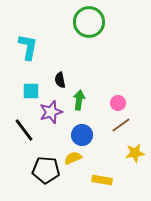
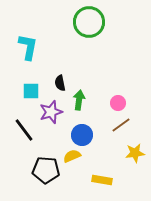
black semicircle: moved 3 px down
yellow semicircle: moved 1 px left, 2 px up
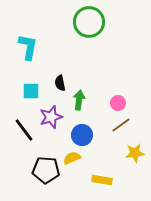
purple star: moved 5 px down
yellow semicircle: moved 2 px down
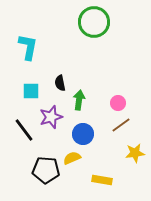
green circle: moved 5 px right
blue circle: moved 1 px right, 1 px up
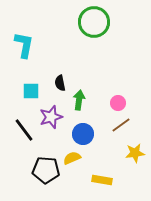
cyan L-shape: moved 4 px left, 2 px up
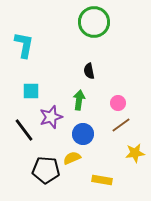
black semicircle: moved 29 px right, 12 px up
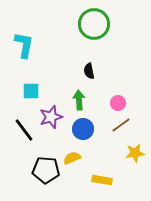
green circle: moved 2 px down
green arrow: rotated 12 degrees counterclockwise
blue circle: moved 5 px up
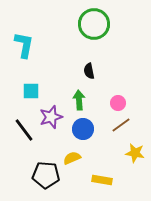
yellow star: rotated 18 degrees clockwise
black pentagon: moved 5 px down
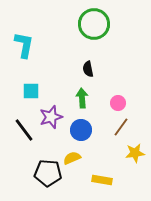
black semicircle: moved 1 px left, 2 px up
green arrow: moved 3 px right, 2 px up
brown line: moved 2 px down; rotated 18 degrees counterclockwise
blue circle: moved 2 px left, 1 px down
yellow star: rotated 18 degrees counterclockwise
black pentagon: moved 2 px right, 2 px up
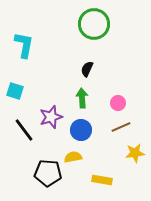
black semicircle: moved 1 px left; rotated 35 degrees clockwise
cyan square: moved 16 px left; rotated 18 degrees clockwise
brown line: rotated 30 degrees clockwise
yellow semicircle: moved 1 px right, 1 px up; rotated 12 degrees clockwise
